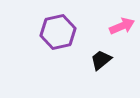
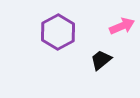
purple hexagon: rotated 16 degrees counterclockwise
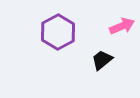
black trapezoid: moved 1 px right
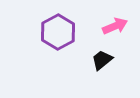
pink arrow: moved 7 px left
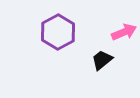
pink arrow: moved 9 px right, 6 px down
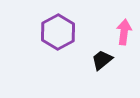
pink arrow: rotated 60 degrees counterclockwise
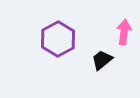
purple hexagon: moved 7 px down
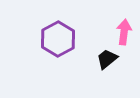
black trapezoid: moved 5 px right, 1 px up
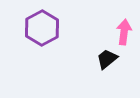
purple hexagon: moved 16 px left, 11 px up
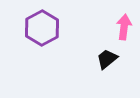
pink arrow: moved 5 px up
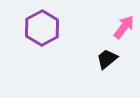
pink arrow: rotated 30 degrees clockwise
